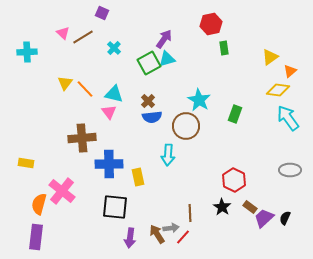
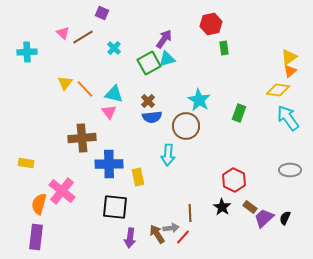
yellow triangle at (270, 57): moved 19 px right
green rectangle at (235, 114): moved 4 px right, 1 px up
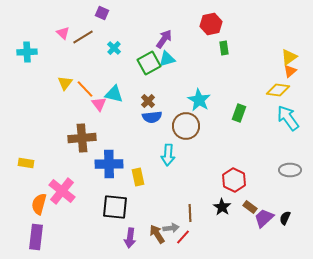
pink triangle at (109, 112): moved 10 px left, 8 px up
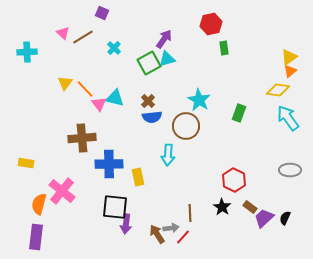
cyan triangle at (114, 94): moved 1 px right, 4 px down
purple arrow at (130, 238): moved 4 px left, 14 px up
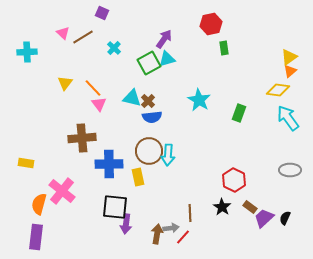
orange line at (85, 89): moved 8 px right, 1 px up
cyan triangle at (115, 98): moved 17 px right
brown circle at (186, 126): moved 37 px left, 25 px down
brown arrow at (157, 234): rotated 42 degrees clockwise
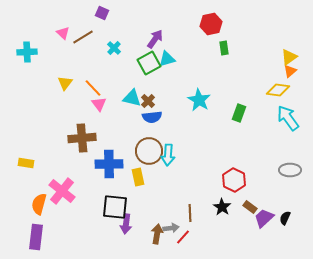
purple arrow at (164, 39): moved 9 px left
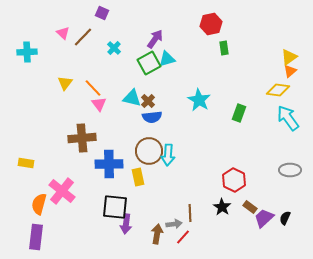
brown line at (83, 37): rotated 15 degrees counterclockwise
gray arrow at (171, 228): moved 3 px right, 4 px up
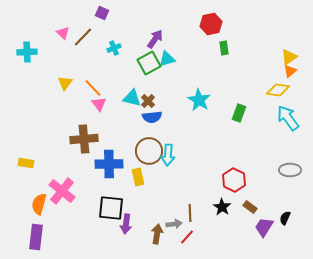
cyan cross at (114, 48): rotated 24 degrees clockwise
brown cross at (82, 138): moved 2 px right, 1 px down
black square at (115, 207): moved 4 px left, 1 px down
purple trapezoid at (264, 218): moved 9 px down; rotated 15 degrees counterclockwise
red line at (183, 237): moved 4 px right
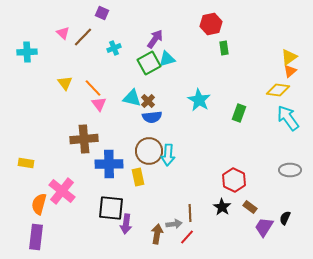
yellow triangle at (65, 83): rotated 14 degrees counterclockwise
